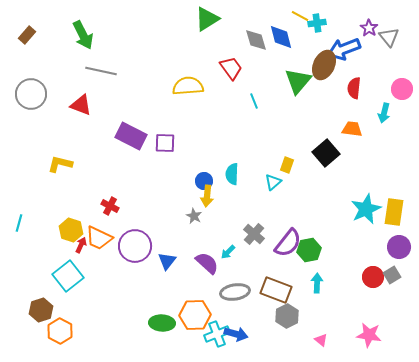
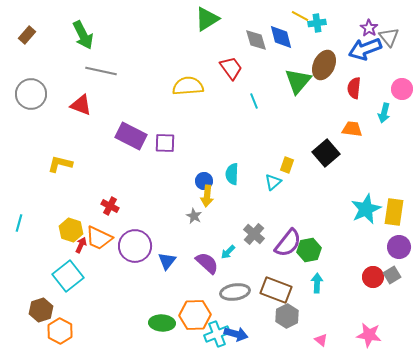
blue arrow at (344, 49): moved 21 px right
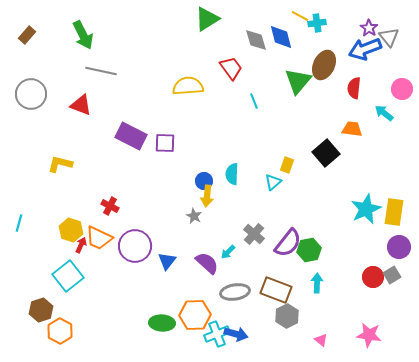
cyan arrow at (384, 113): rotated 114 degrees clockwise
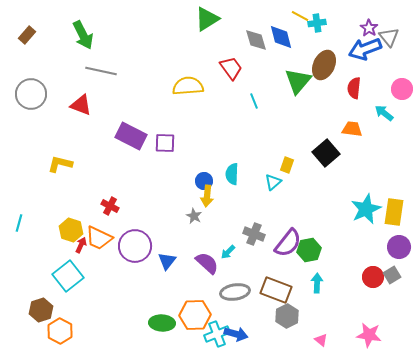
gray cross at (254, 234): rotated 20 degrees counterclockwise
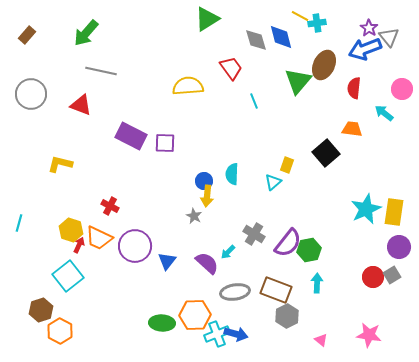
green arrow at (83, 35): moved 3 px right, 2 px up; rotated 68 degrees clockwise
gray cross at (254, 234): rotated 10 degrees clockwise
red arrow at (81, 245): moved 2 px left
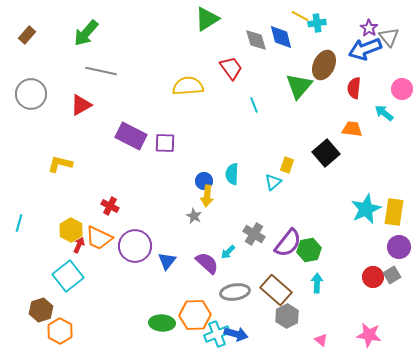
green triangle at (298, 81): moved 1 px right, 5 px down
cyan line at (254, 101): moved 4 px down
red triangle at (81, 105): rotated 50 degrees counterclockwise
yellow hexagon at (71, 230): rotated 10 degrees clockwise
brown rectangle at (276, 290): rotated 20 degrees clockwise
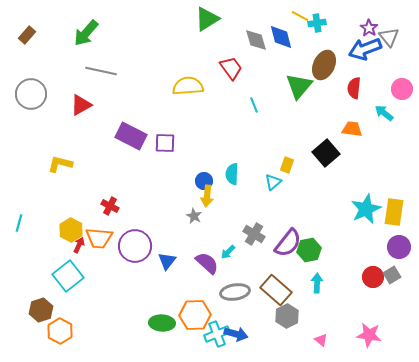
orange trapezoid at (99, 238): rotated 20 degrees counterclockwise
